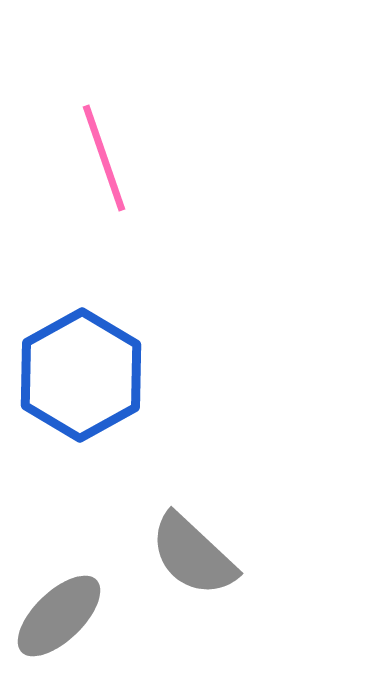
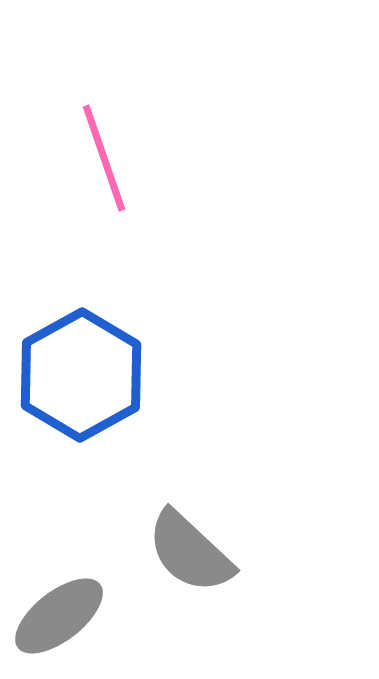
gray semicircle: moved 3 px left, 3 px up
gray ellipse: rotated 6 degrees clockwise
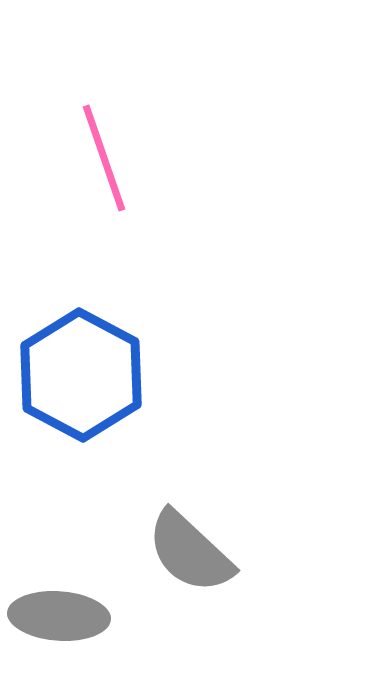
blue hexagon: rotated 3 degrees counterclockwise
gray ellipse: rotated 42 degrees clockwise
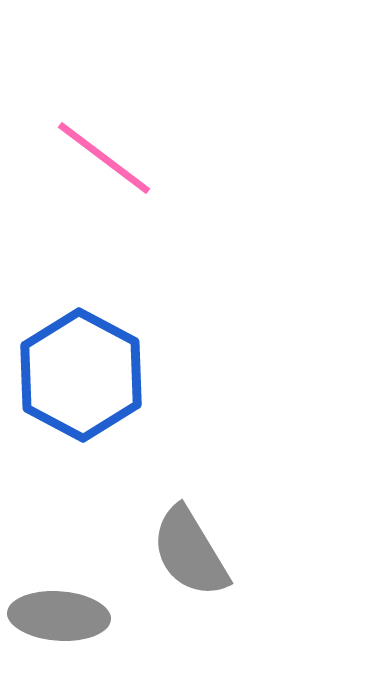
pink line: rotated 34 degrees counterclockwise
gray semicircle: rotated 16 degrees clockwise
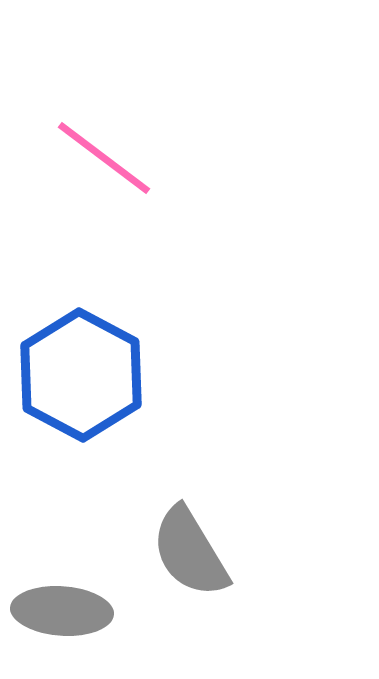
gray ellipse: moved 3 px right, 5 px up
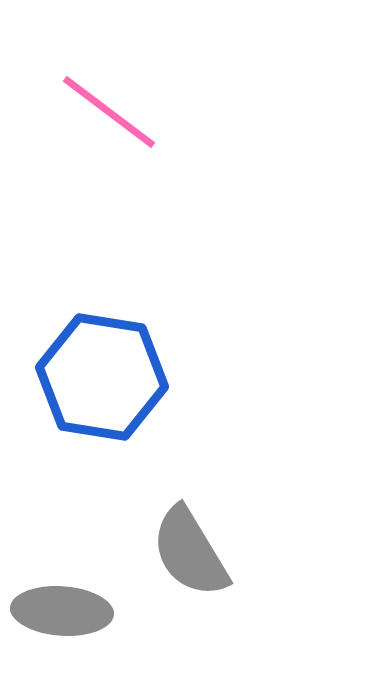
pink line: moved 5 px right, 46 px up
blue hexagon: moved 21 px right, 2 px down; rotated 19 degrees counterclockwise
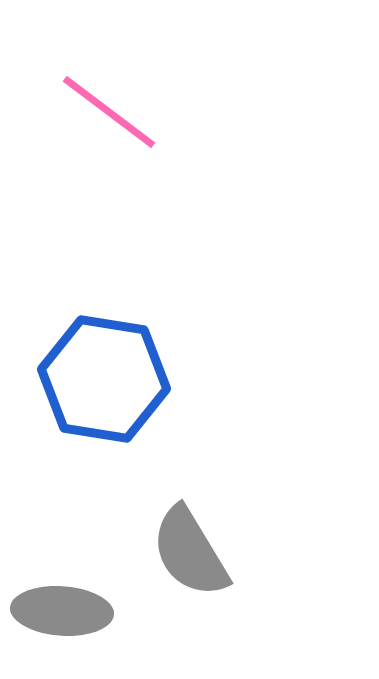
blue hexagon: moved 2 px right, 2 px down
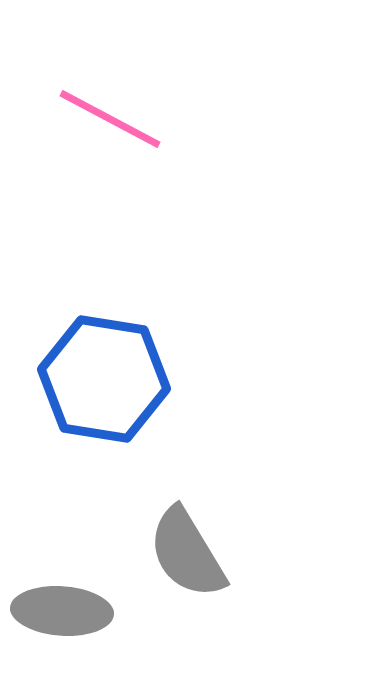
pink line: moved 1 px right, 7 px down; rotated 9 degrees counterclockwise
gray semicircle: moved 3 px left, 1 px down
